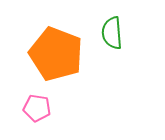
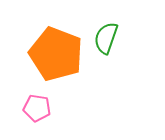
green semicircle: moved 6 px left, 5 px down; rotated 24 degrees clockwise
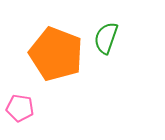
pink pentagon: moved 17 px left
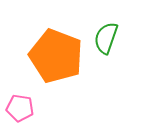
orange pentagon: moved 2 px down
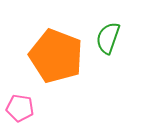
green semicircle: moved 2 px right
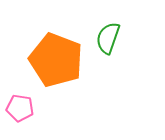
orange pentagon: moved 4 px down
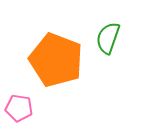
pink pentagon: moved 1 px left
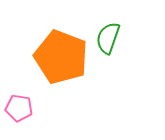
orange pentagon: moved 5 px right, 3 px up
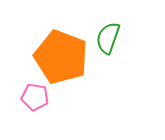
pink pentagon: moved 16 px right, 11 px up
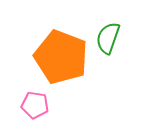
pink pentagon: moved 8 px down
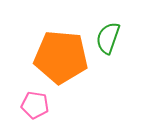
orange pentagon: rotated 16 degrees counterclockwise
